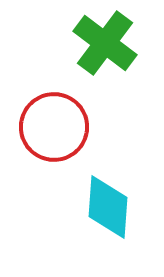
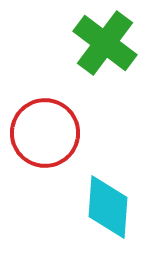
red circle: moved 9 px left, 6 px down
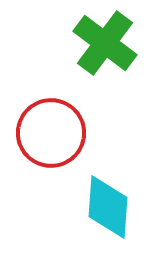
red circle: moved 6 px right
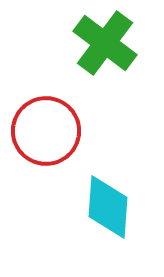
red circle: moved 5 px left, 2 px up
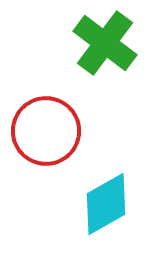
cyan diamond: moved 2 px left, 3 px up; rotated 56 degrees clockwise
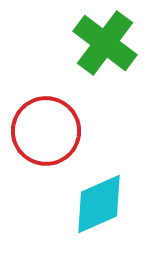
cyan diamond: moved 7 px left; rotated 6 degrees clockwise
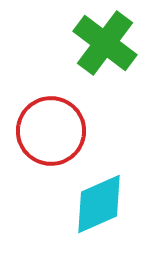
red circle: moved 5 px right
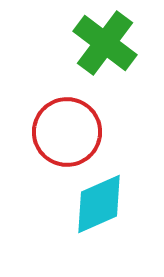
red circle: moved 16 px right, 1 px down
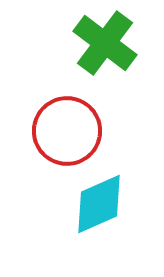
red circle: moved 1 px up
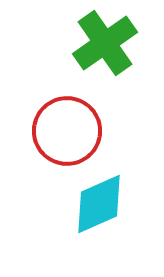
green cross: rotated 18 degrees clockwise
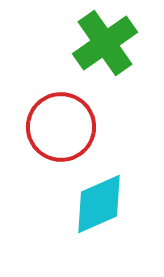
red circle: moved 6 px left, 4 px up
